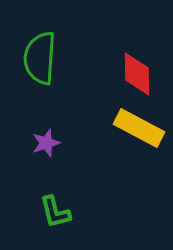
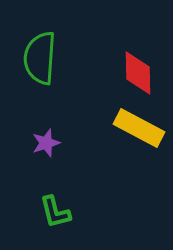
red diamond: moved 1 px right, 1 px up
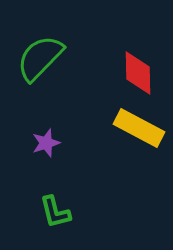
green semicircle: rotated 40 degrees clockwise
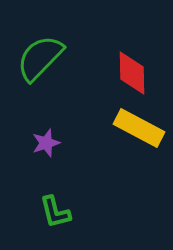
red diamond: moved 6 px left
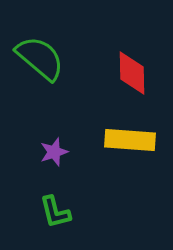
green semicircle: rotated 86 degrees clockwise
yellow rectangle: moved 9 px left, 12 px down; rotated 24 degrees counterclockwise
purple star: moved 8 px right, 9 px down
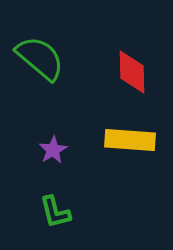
red diamond: moved 1 px up
purple star: moved 1 px left, 2 px up; rotated 12 degrees counterclockwise
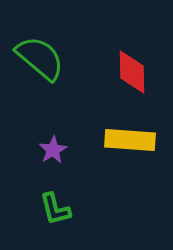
green L-shape: moved 3 px up
